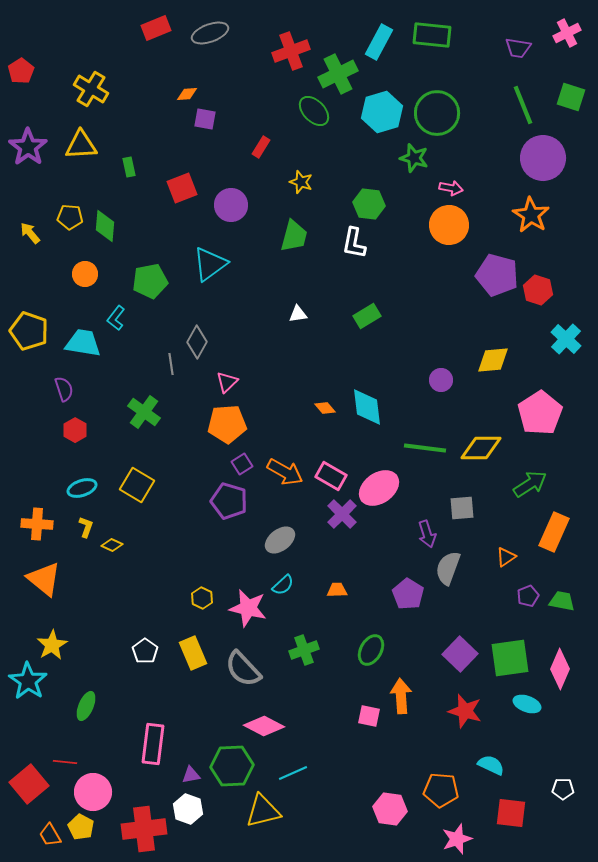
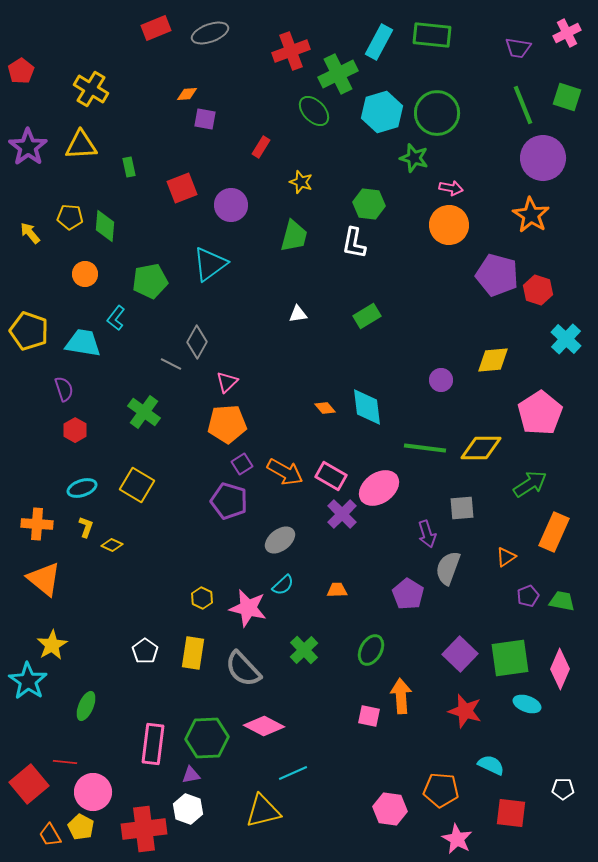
green square at (571, 97): moved 4 px left
gray line at (171, 364): rotated 55 degrees counterclockwise
green cross at (304, 650): rotated 24 degrees counterclockwise
yellow rectangle at (193, 653): rotated 32 degrees clockwise
green hexagon at (232, 766): moved 25 px left, 28 px up
pink star at (457, 839): rotated 24 degrees counterclockwise
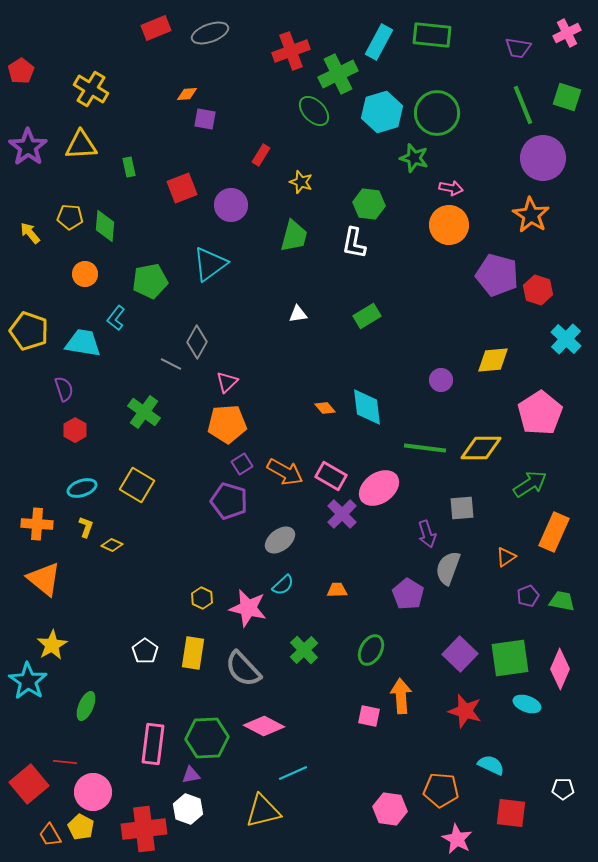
red rectangle at (261, 147): moved 8 px down
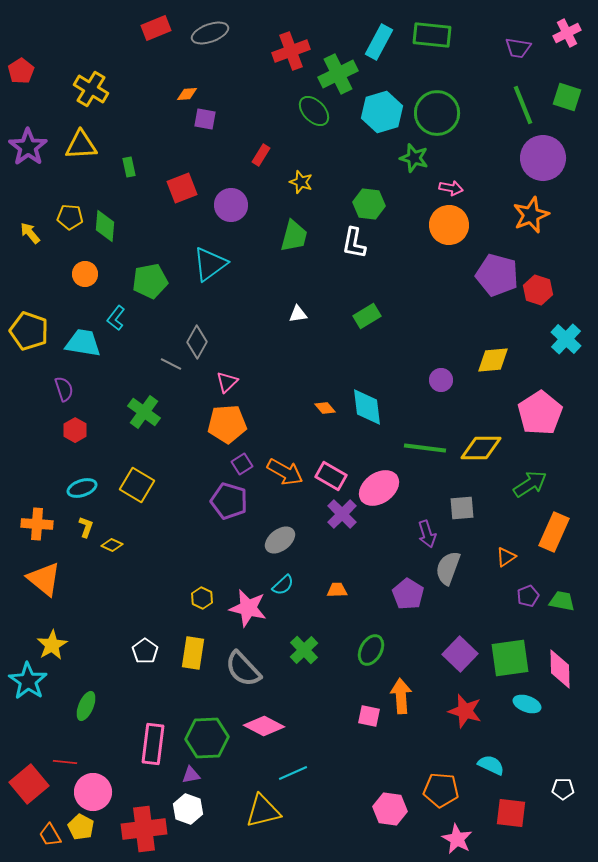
orange star at (531, 215): rotated 18 degrees clockwise
pink diamond at (560, 669): rotated 24 degrees counterclockwise
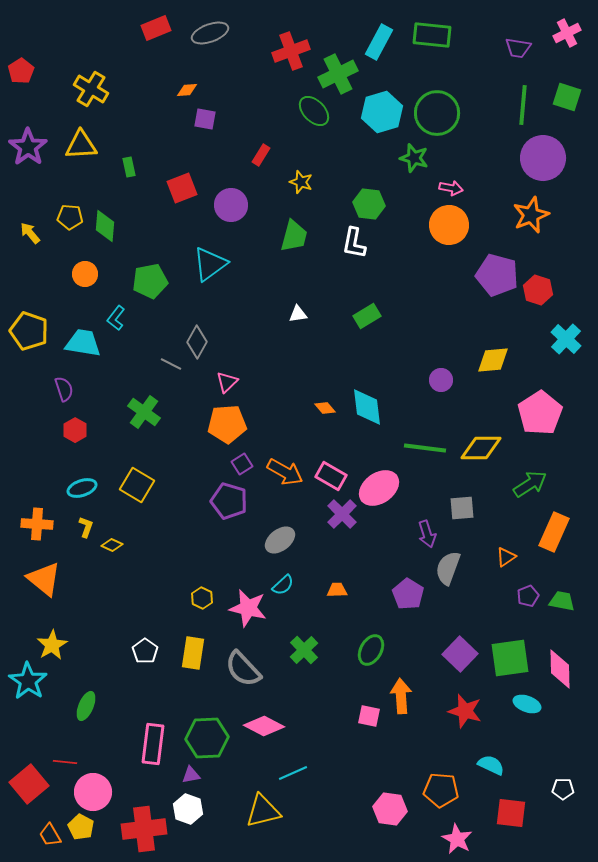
orange diamond at (187, 94): moved 4 px up
green line at (523, 105): rotated 27 degrees clockwise
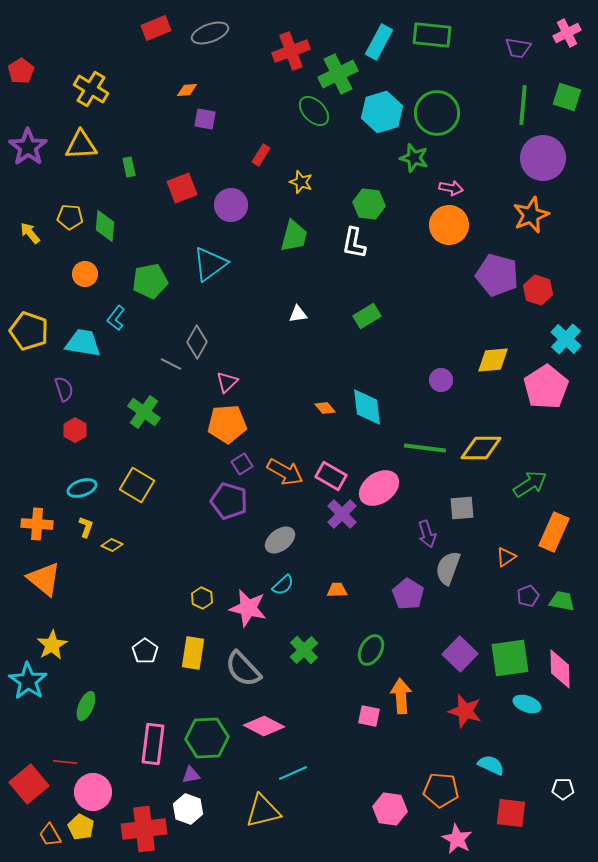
pink pentagon at (540, 413): moved 6 px right, 26 px up
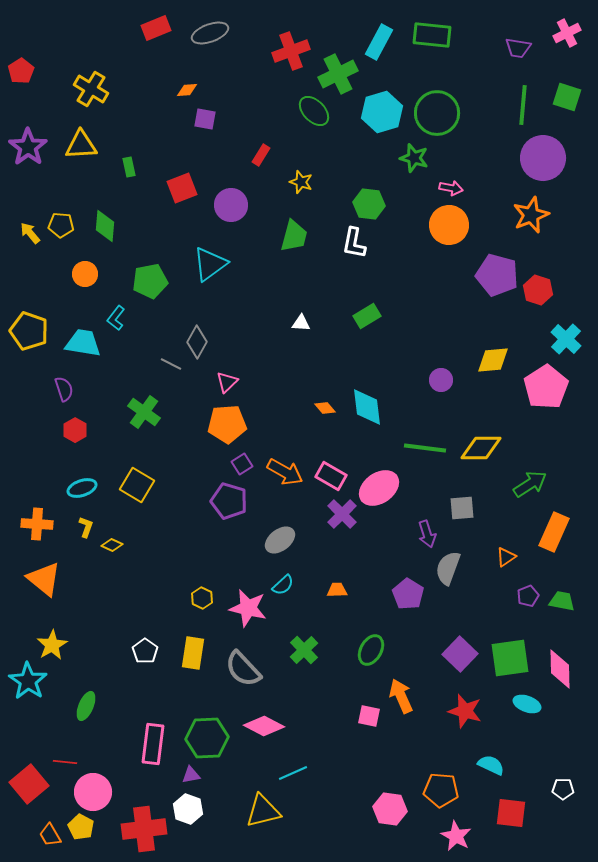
yellow pentagon at (70, 217): moved 9 px left, 8 px down
white triangle at (298, 314): moved 3 px right, 9 px down; rotated 12 degrees clockwise
orange arrow at (401, 696): rotated 20 degrees counterclockwise
pink star at (457, 839): moved 1 px left, 3 px up
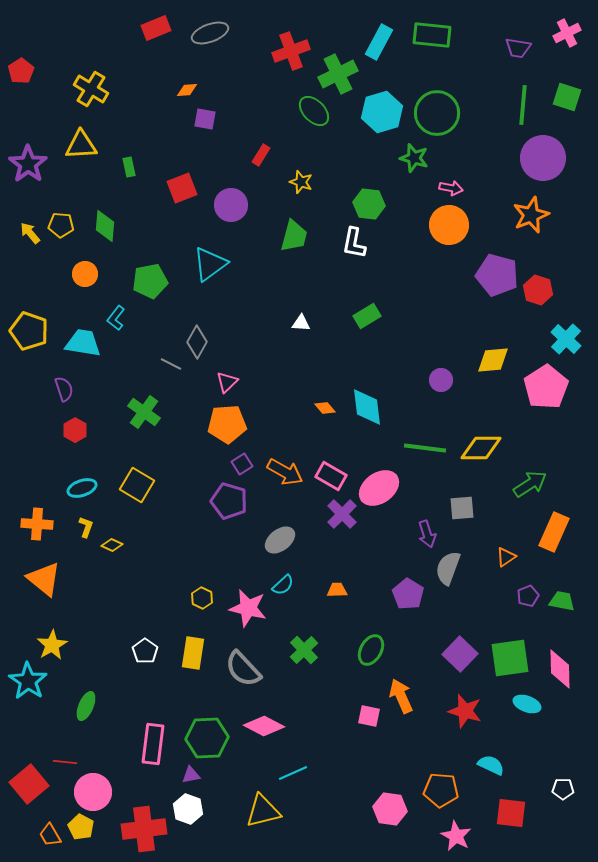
purple star at (28, 147): moved 17 px down
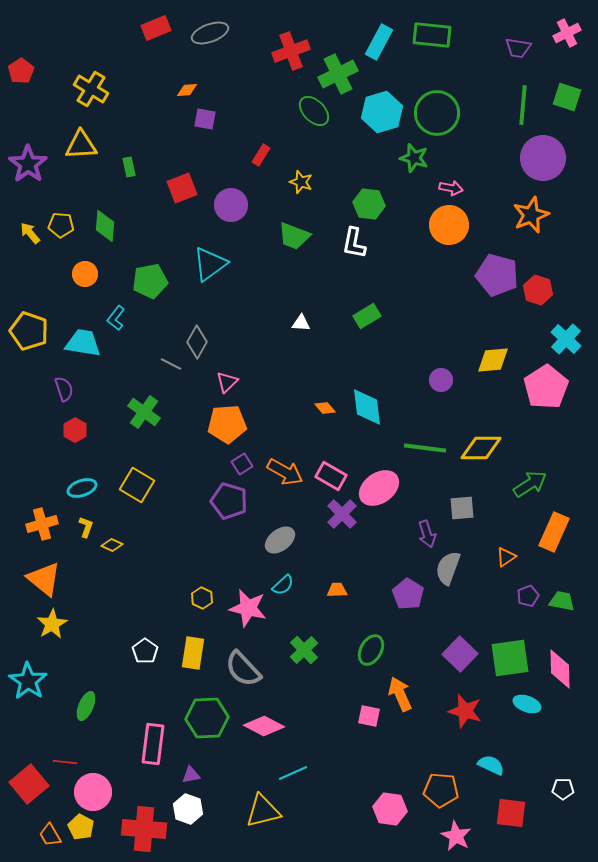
green trapezoid at (294, 236): rotated 96 degrees clockwise
orange cross at (37, 524): moved 5 px right; rotated 20 degrees counterclockwise
yellow star at (52, 645): moved 21 px up
orange arrow at (401, 696): moved 1 px left, 2 px up
green hexagon at (207, 738): moved 20 px up
red cross at (144, 829): rotated 12 degrees clockwise
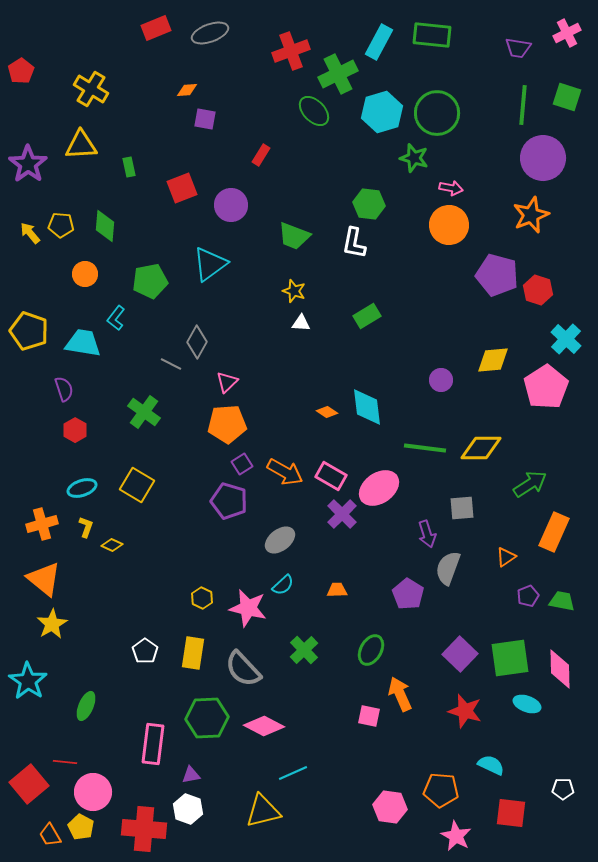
yellow star at (301, 182): moved 7 px left, 109 px down
orange diamond at (325, 408): moved 2 px right, 4 px down; rotated 15 degrees counterclockwise
pink hexagon at (390, 809): moved 2 px up
